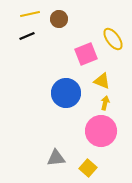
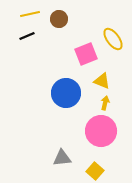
gray triangle: moved 6 px right
yellow square: moved 7 px right, 3 px down
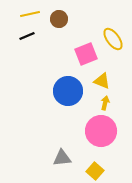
blue circle: moved 2 px right, 2 px up
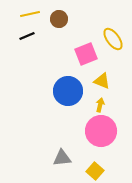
yellow arrow: moved 5 px left, 2 px down
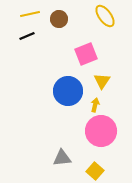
yellow ellipse: moved 8 px left, 23 px up
yellow triangle: rotated 42 degrees clockwise
yellow arrow: moved 5 px left
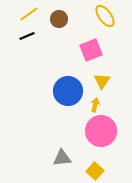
yellow line: moved 1 px left; rotated 24 degrees counterclockwise
pink square: moved 5 px right, 4 px up
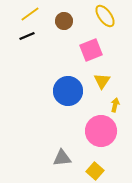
yellow line: moved 1 px right
brown circle: moved 5 px right, 2 px down
yellow arrow: moved 20 px right
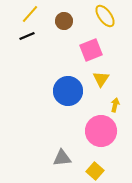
yellow line: rotated 12 degrees counterclockwise
yellow triangle: moved 1 px left, 2 px up
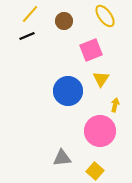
pink circle: moved 1 px left
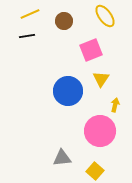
yellow line: rotated 24 degrees clockwise
black line: rotated 14 degrees clockwise
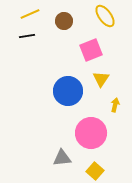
pink circle: moved 9 px left, 2 px down
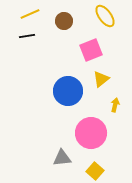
yellow triangle: rotated 18 degrees clockwise
